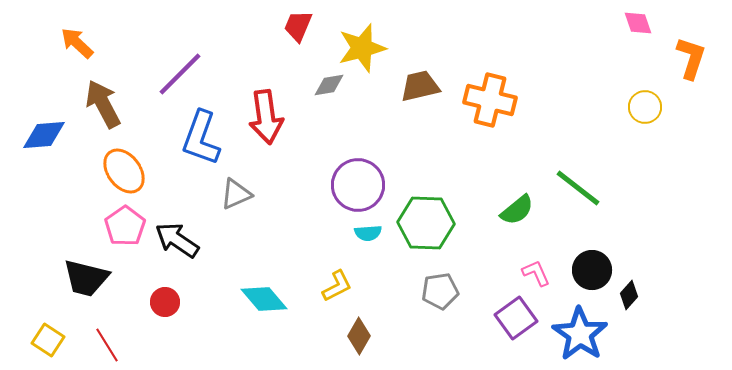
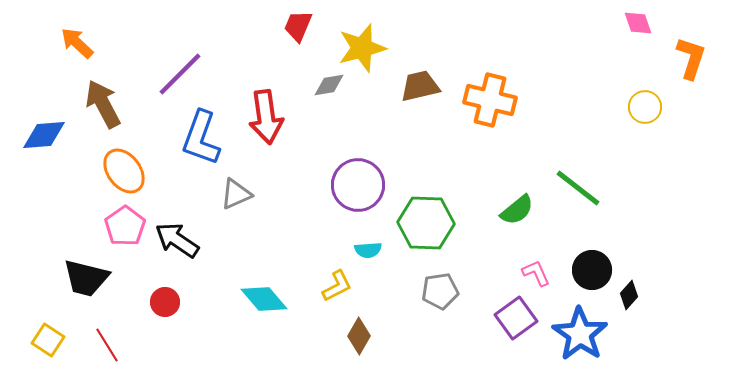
cyan semicircle: moved 17 px down
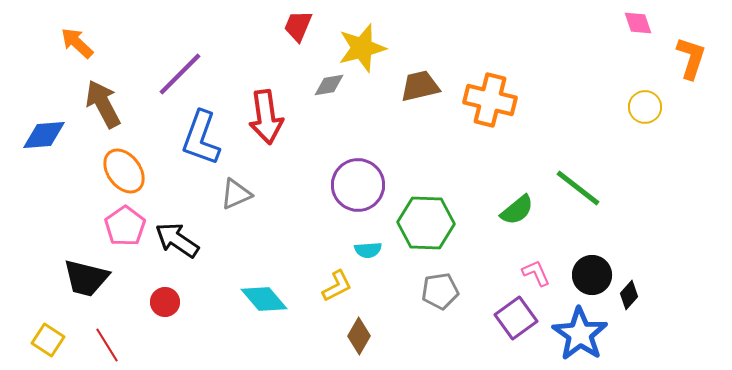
black circle: moved 5 px down
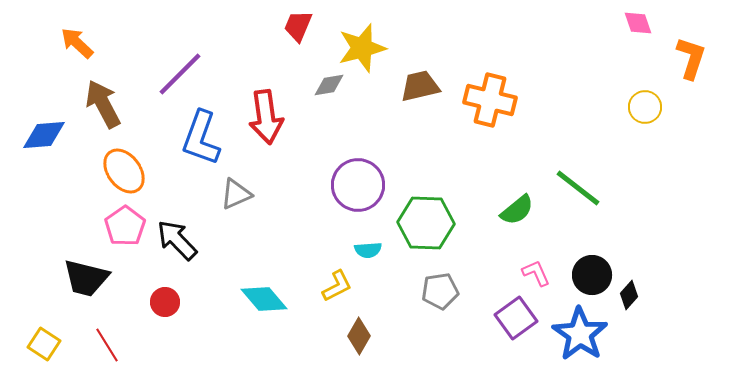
black arrow: rotated 12 degrees clockwise
yellow square: moved 4 px left, 4 px down
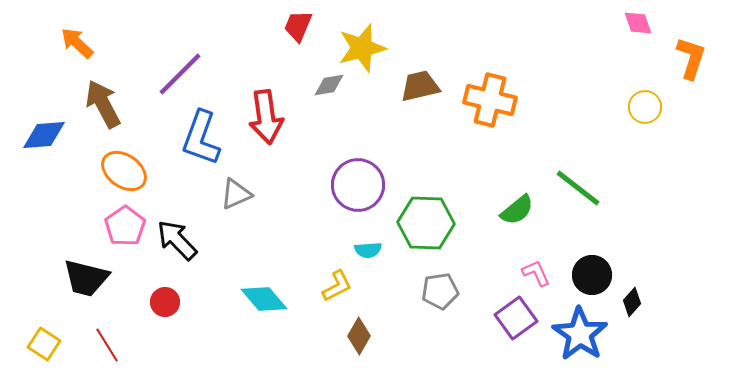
orange ellipse: rotated 18 degrees counterclockwise
black diamond: moved 3 px right, 7 px down
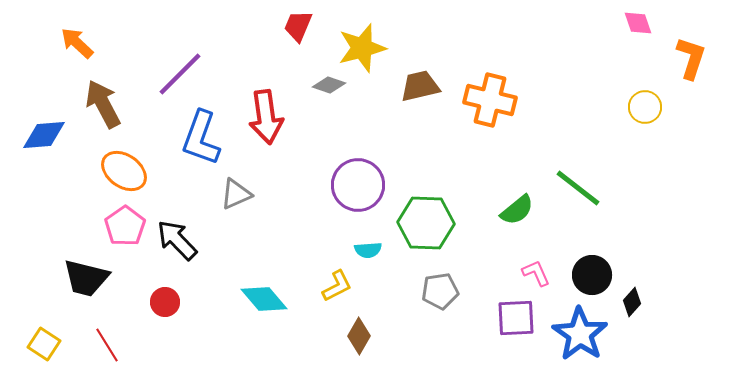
gray diamond: rotated 28 degrees clockwise
purple square: rotated 33 degrees clockwise
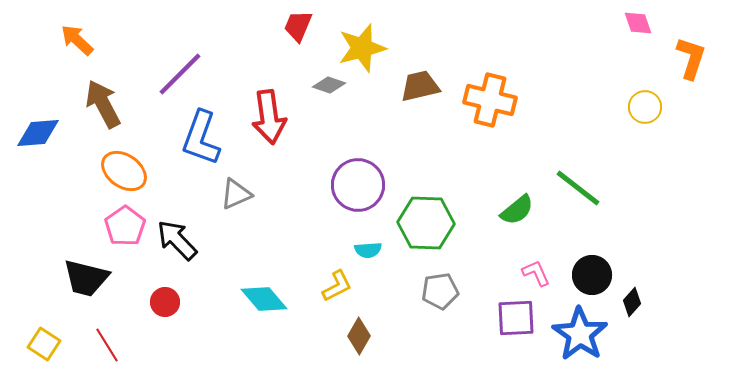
orange arrow: moved 3 px up
red arrow: moved 3 px right
blue diamond: moved 6 px left, 2 px up
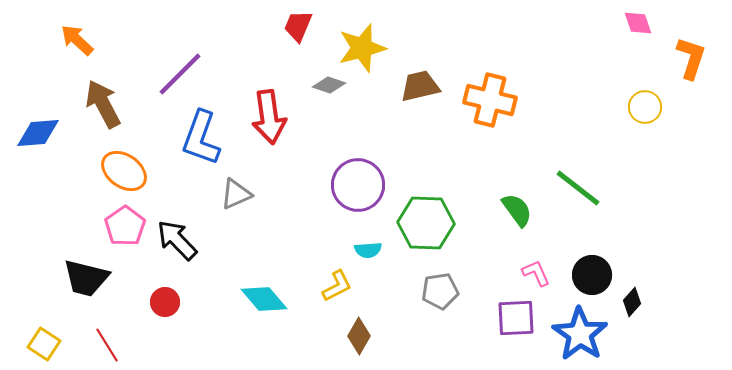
green semicircle: rotated 87 degrees counterclockwise
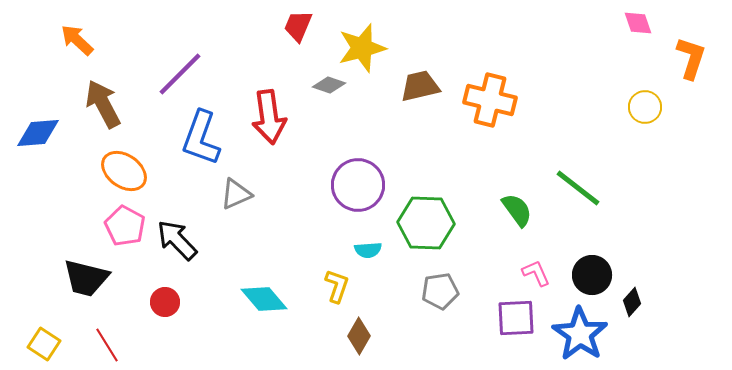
pink pentagon: rotated 9 degrees counterclockwise
yellow L-shape: rotated 44 degrees counterclockwise
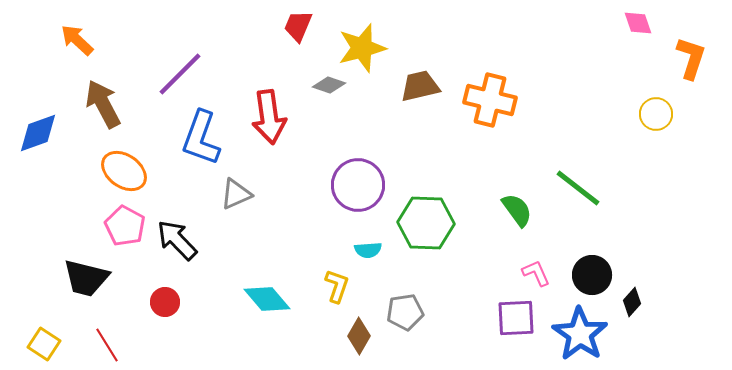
yellow circle: moved 11 px right, 7 px down
blue diamond: rotated 15 degrees counterclockwise
gray pentagon: moved 35 px left, 21 px down
cyan diamond: moved 3 px right
